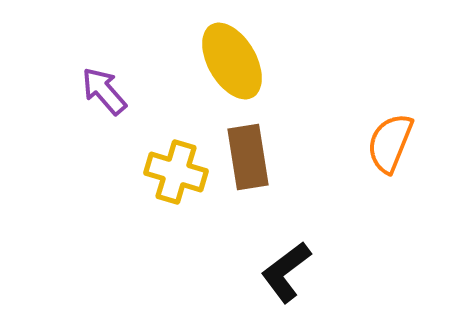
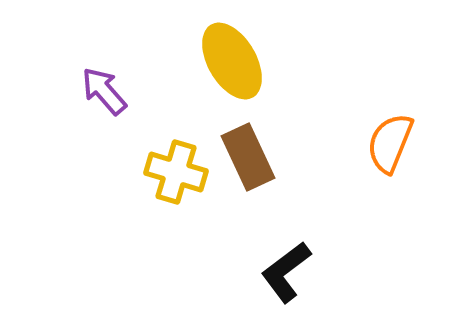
brown rectangle: rotated 16 degrees counterclockwise
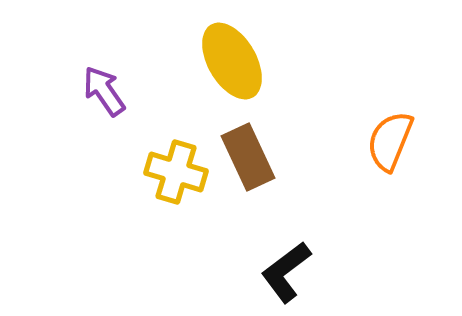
purple arrow: rotated 6 degrees clockwise
orange semicircle: moved 2 px up
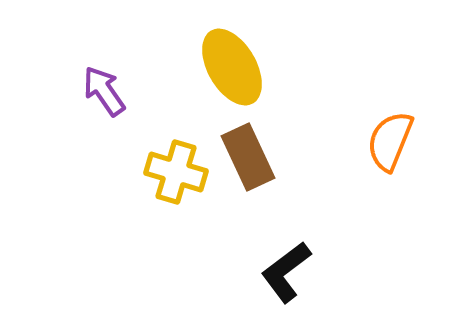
yellow ellipse: moved 6 px down
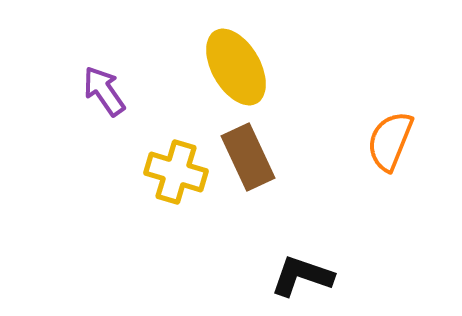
yellow ellipse: moved 4 px right
black L-shape: moved 16 px right, 4 px down; rotated 56 degrees clockwise
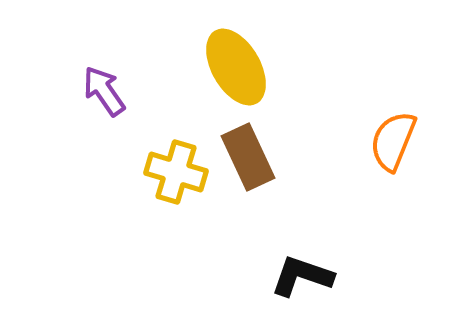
orange semicircle: moved 3 px right
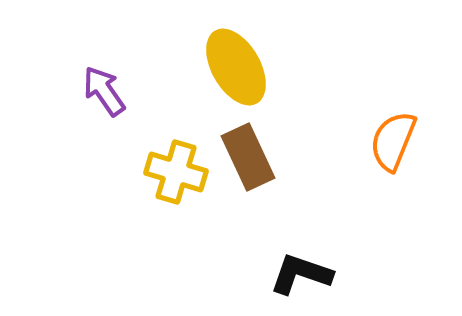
black L-shape: moved 1 px left, 2 px up
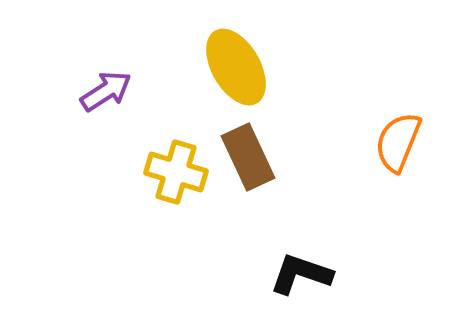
purple arrow: moved 2 px right; rotated 92 degrees clockwise
orange semicircle: moved 5 px right, 1 px down
